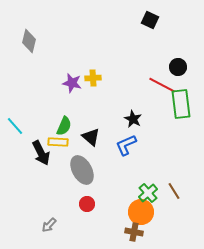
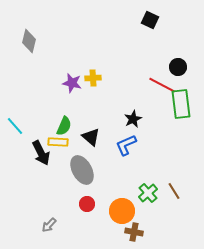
black star: rotated 18 degrees clockwise
orange circle: moved 19 px left, 1 px up
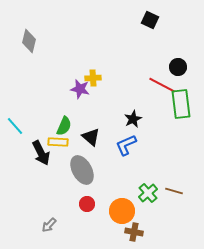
purple star: moved 8 px right, 6 px down
brown line: rotated 42 degrees counterclockwise
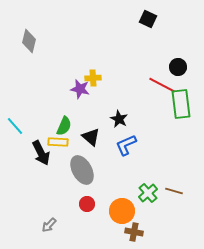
black square: moved 2 px left, 1 px up
black star: moved 14 px left; rotated 18 degrees counterclockwise
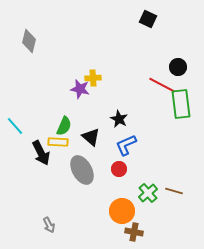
red circle: moved 32 px right, 35 px up
gray arrow: rotated 70 degrees counterclockwise
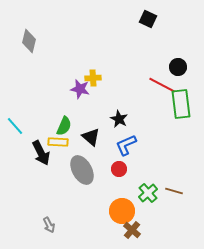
brown cross: moved 2 px left, 2 px up; rotated 30 degrees clockwise
